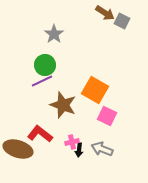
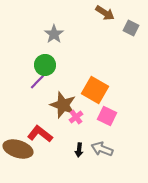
gray square: moved 9 px right, 7 px down
purple line: moved 3 px left, 1 px up; rotated 20 degrees counterclockwise
pink cross: moved 4 px right, 25 px up; rotated 24 degrees counterclockwise
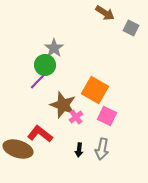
gray star: moved 14 px down
gray arrow: rotated 100 degrees counterclockwise
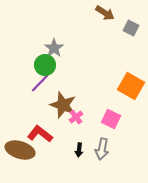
purple line: moved 1 px right, 3 px down
orange square: moved 36 px right, 4 px up
pink square: moved 4 px right, 3 px down
brown ellipse: moved 2 px right, 1 px down
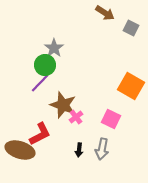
red L-shape: rotated 115 degrees clockwise
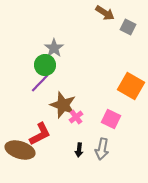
gray square: moved 3 px left, 1 px up
